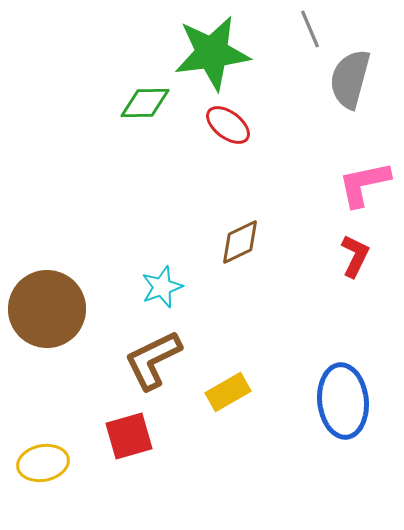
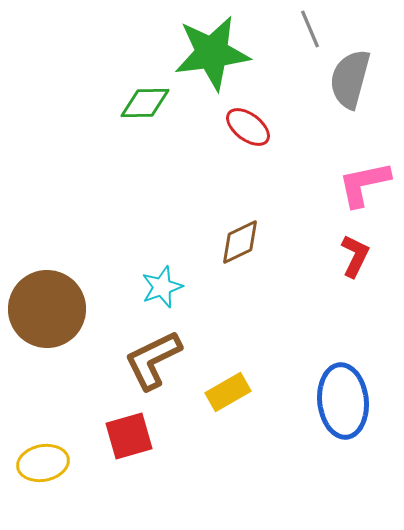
red ellipse: moved 20 px right, 2 px down
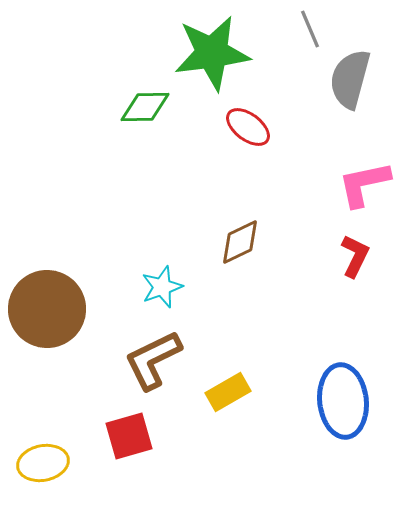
green diamond: moved 4 px down
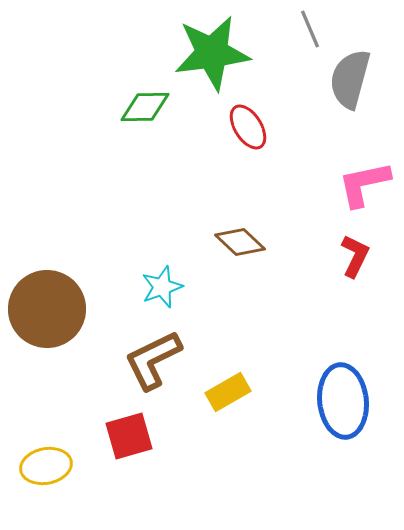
red ellipse: rotated 21 degrees clockwise
brown diamond: rotated 69 degrees clockwise
yellow ellipse: moved 3 px right, 3 px down
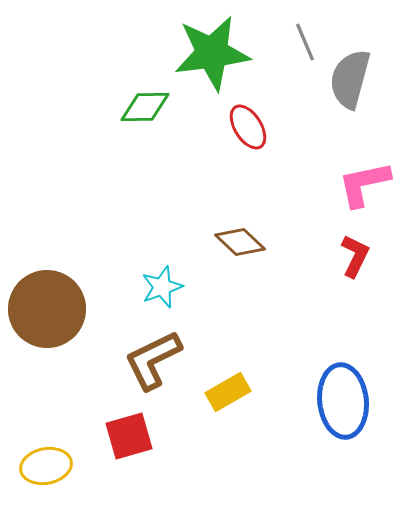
gray line: moved 5 px left, 13 px down
